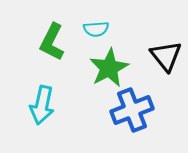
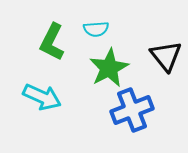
cyan arrow: moved 8 px up; rotated 78 degrees counterclockwise
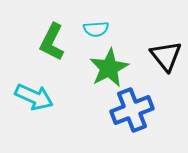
cyan arrow: moved 8 px left
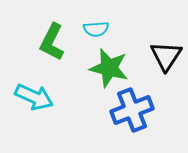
black triangle: rotated 12 degrees clockwise
green star: rotated 30 degrees counterclockwise
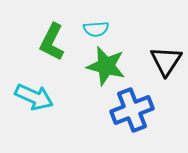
black triangle: moved 5 px down
green star: moved 3 px left, 2 px up
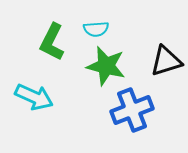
black triangle: rotated 40 degrees clockwise
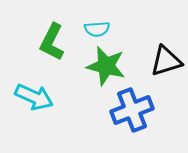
cyan semicircle: moved 1 px right
